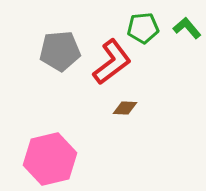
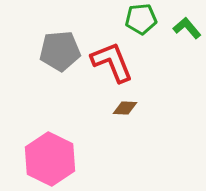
green pentagon: moved 2 px left, 9 px up
red L-shape: rotated 75 degrees counterclockwise
pink hexagon: rotated 21 degrees counterclockwise
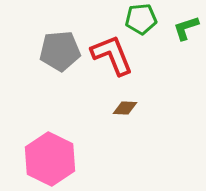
green L-shape: moved 1 px left; rotated 68 degrees counterclockwise
red L-shape: moved 7 px up
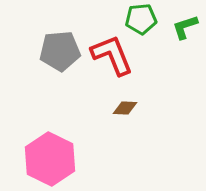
green L-shape: moved 1 px left, 1 px up
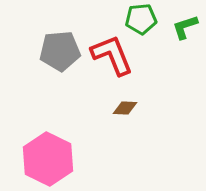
pink hexagon: moved 2 px left
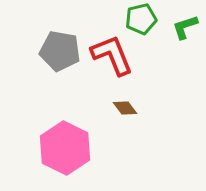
green pentagon: rotated 8 degrees counterclockwise
gray pentagon: rotated 15 degrees clockwise
brown diamond: rotated 50 degrees clockwise
pink hexagon: moved 17 px right, 11 px up
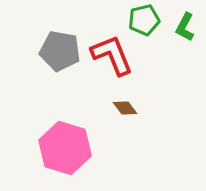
green pentagon: moved 3 px right, 1 px down
green L-shape: rotated 44 degrees counterclockwise
pink hexagon: rotated 9 degrees counterclockwise
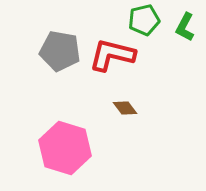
red L-shape: rotated 54 degrees counterclockwise
